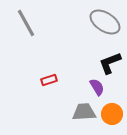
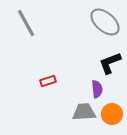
gray ellipse: rotated 8 degrees clockwise
red rectangle: moved 1 px left, 1 px down
purple semicircle: moved 2 px down; rotated 24 degrees clockwise
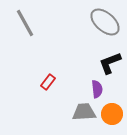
gray line: moved 1 px left
red rectangle: moved 1 px down; rotated 35 degrees counterclockwise
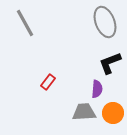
gray ellipse: rotated 28 degrees clockwise
purple semicircle: rotated 12 degrees clockwise
orange circle: moved 1 px right, 1 px up
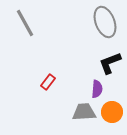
orange circle: moved 1 px left, 1 px up
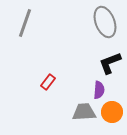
gray line: rotated 48 degrees clockwise
purple semicircle: moved 2 px right, 1 px down
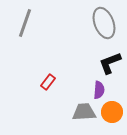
gray ellipse: moved 1 px left, 1 px down
